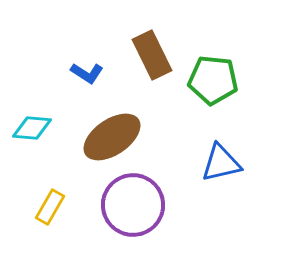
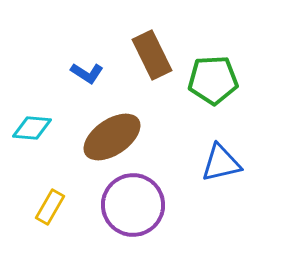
green pentagon: rotated 9 degrees counterclockwise
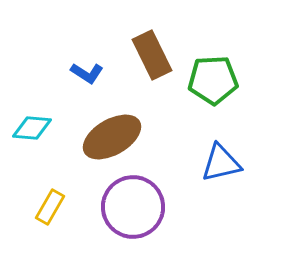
brown ellipse: rotated 4 degrees clockwise
purple circle: moved 2 px down
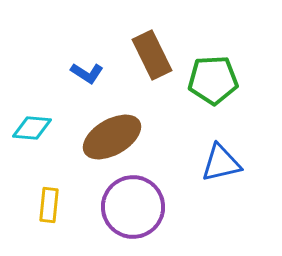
yellow rectangle: moved 1 px left, 2 px up; rotated 24 degrees counterclockwise
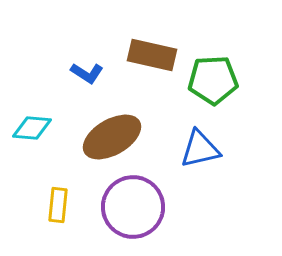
brown rectangle: rotated 51 degrees counterclockwise
blue triangle: moved 21 px left, 14 px up
yellow rectangle: moved 9 px right
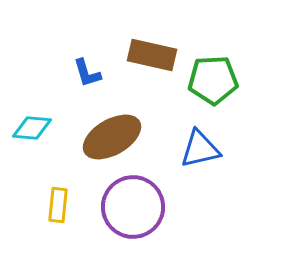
blue L-shape: rotated 40 degrees clockwise
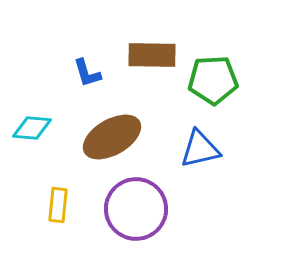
brown rectangle: rotated 12 degrees counterclockwise
purple circle: moved 3 px right, 2 px down
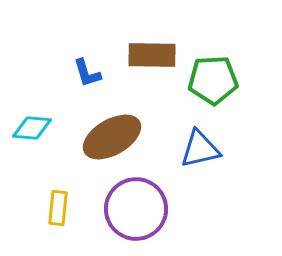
yellow rectangle: moved 3 px down
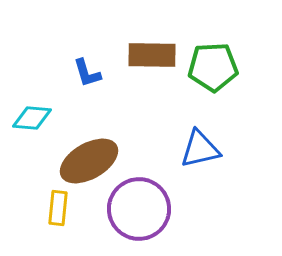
green pentagon: moved 13 px up
cyan diamond: moved 10 px up
brown ellipse: moved 23 px left, 24 px down
purple circle: moved 3 px right
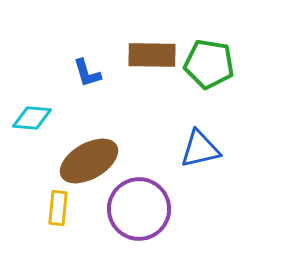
green pentagon: moved 4 px left, 3 px up; rotated 12 degrees clockwise
